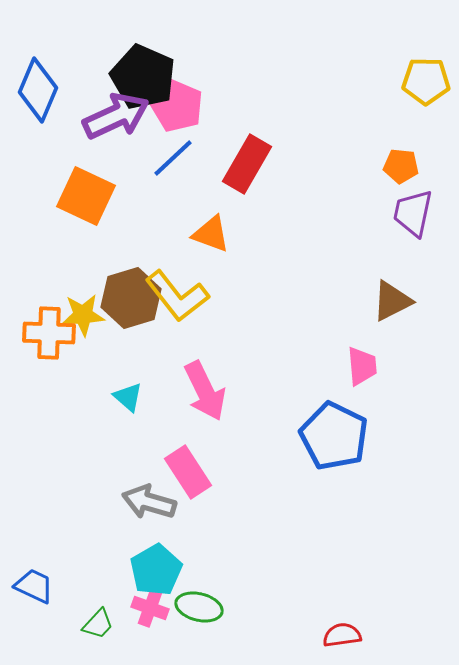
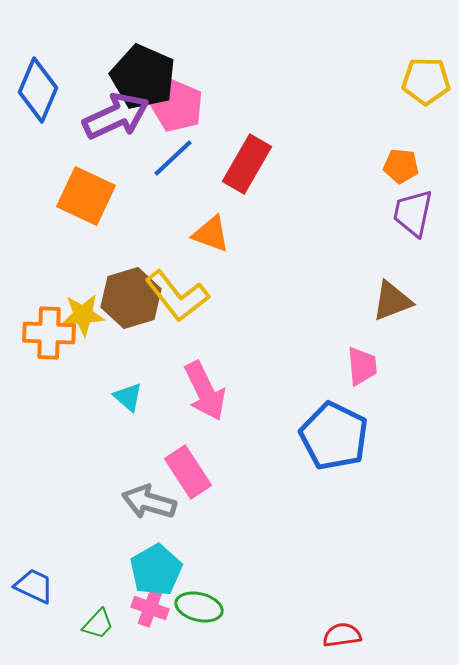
brown triangle: rotated 6 degrees clockwise
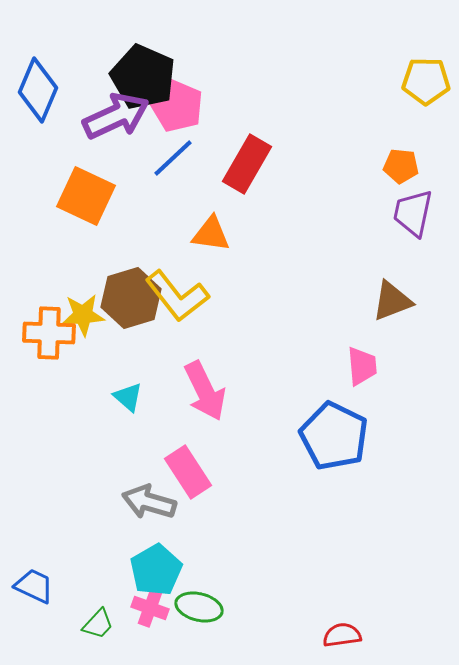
orange triangle: rotated 12 degrees counterclockwise
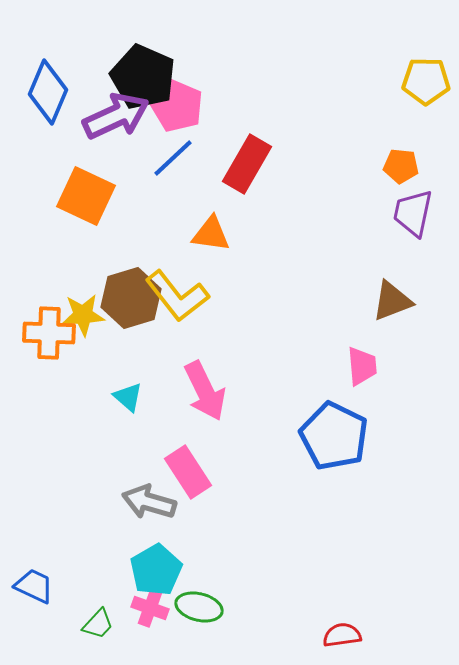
blue diamond: moved 10 px right, 2 px down
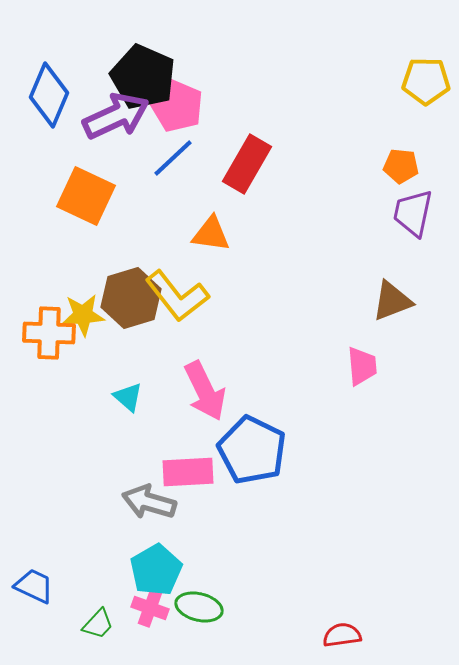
blue diamond: moved 1 px right, 3 px down
blue pentagon: moved 82 px left, 14 px down
pink rectangle: rotated 60 degrees counterclockwise
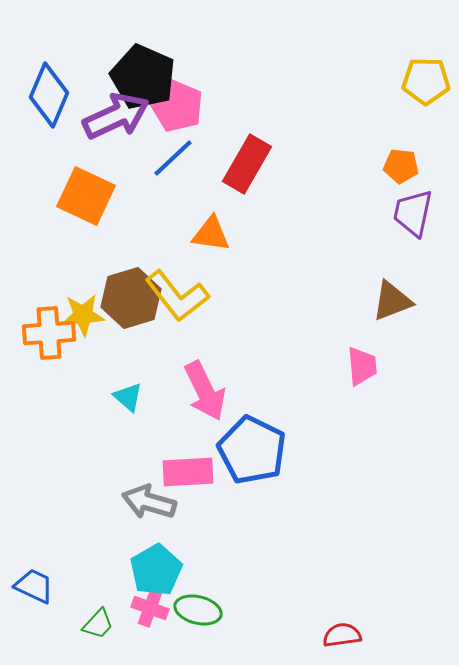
orange cross: rotated 6 degrees counterclockwise
green ellipse: moved 1 px left, 3 px down
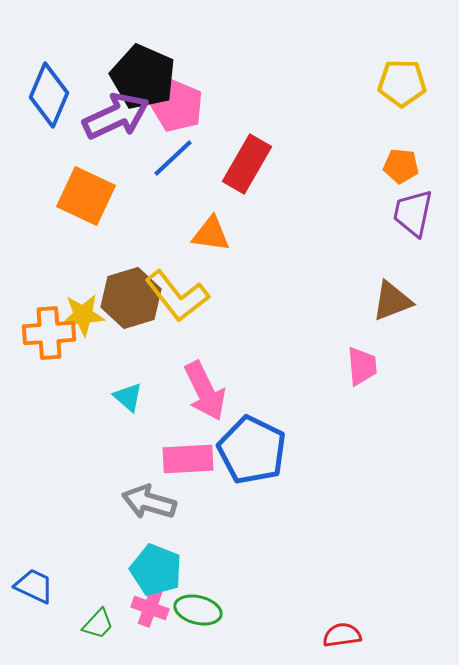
yellow pentagon: moved 24 px left, 2 px down
pink rectangle: moved 13 px up
cyan pentagon: rotated 21 degrees counterclockwise
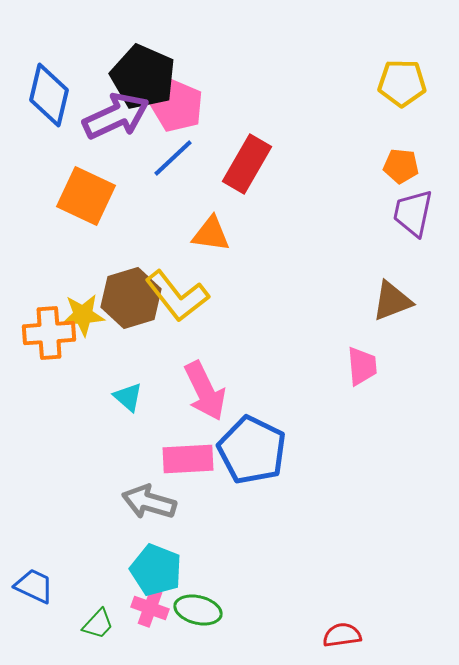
blue diamond: rotated 10 degrees counterclockwise
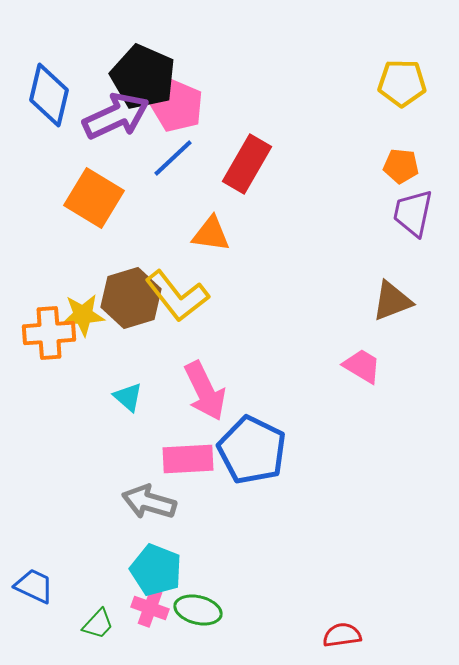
orange square: moved 8 px right, 2 px down; rotated 6 degrees clockwise
pink trapezoid: rotated 54 degrees counterclockwise
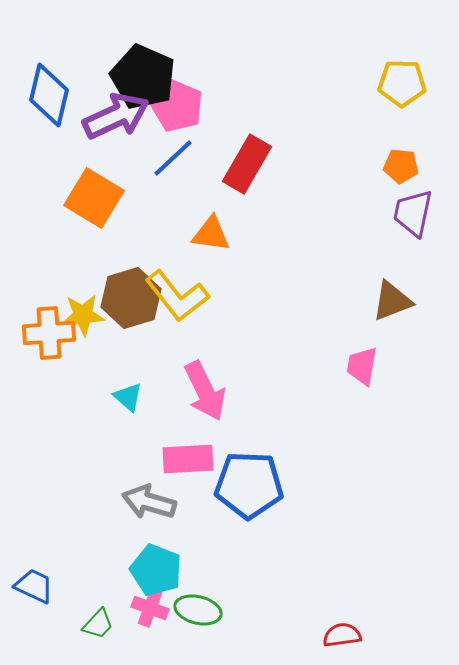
pink trapezoid: rotated 111 degrees counterclockwise
blue pentagon: moved 3 px left, 35 px down; rotated 24 degrees counterclockwise
